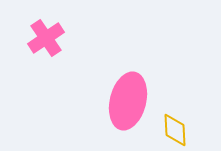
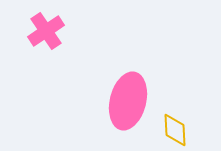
pink cross: moved 7 px up
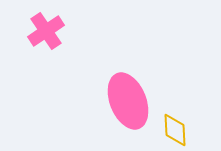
pink ellipse: rotated 36 degrees counterclockwise
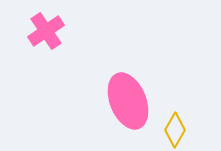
yellow diamond: rotated 32 degrees clockwise
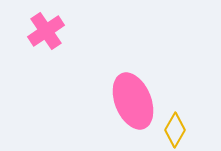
pink ellipse: moved 5 px right
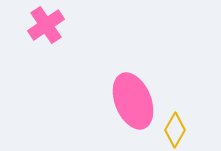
pink cross: moved 6 px up
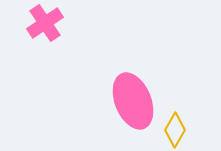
pink cross: moved 1 px left, 2 px up
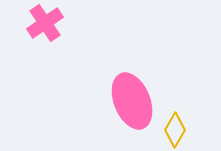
pink ellipse: moved 1 px left
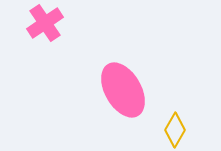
pink ellipse: moved 9 px left, 11 px up; rotated 8 degrees counterclockwise
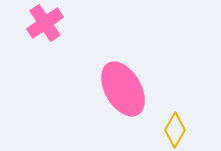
pink ellipse: moved 1 px up
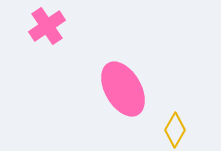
pink cross: moved 2 px right, 3 px down
